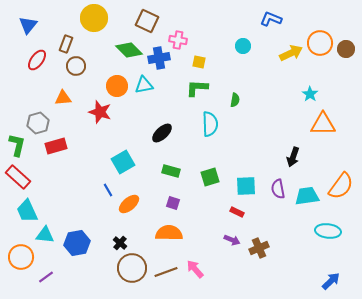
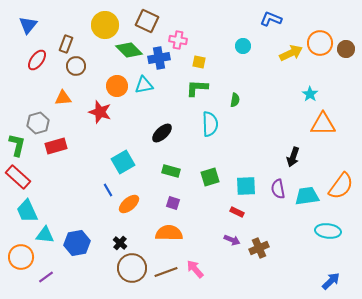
yellow circle at (94, 18): moved 11 px right, 7 px down
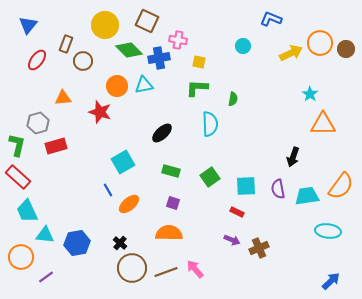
brown circle at (76, 66): moved 7 px right, 5 px up
green semicircle at (235, 100): moved 2 px left, 1 px up
green square at (210, 177): rotated 18 degrees counterclockwise
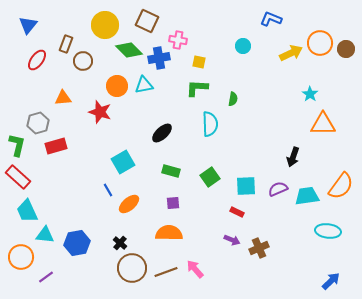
purple semicircle at (278, 189): rotated 78 degrees clockwise
purple square at (173, 203): rotated 24 degrees counterclockwise
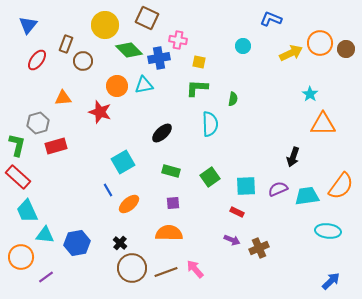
brown square at (147, 21): moved 3 px up
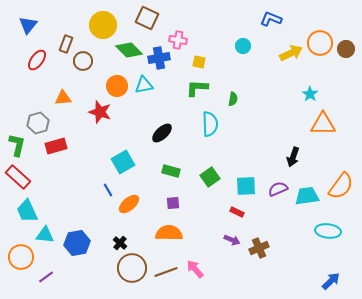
yellow circle at (105, 25): moved 2 px left
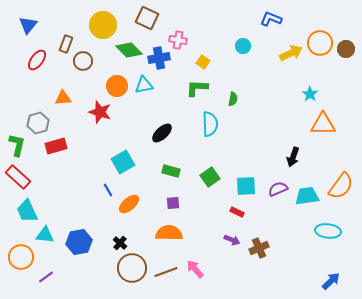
yellow square at (199, 62): moved 4 px right; rotated 24 degrees clockwise
blue hexagon at (77, 243): moved 2 px right, 1 px up
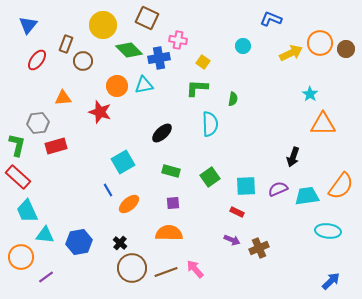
gray hexagon at (38, 123): rotated 10 degrees clockwise
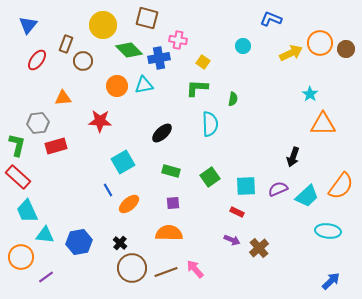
brown square at (147, 18): rotated 10 degrees counterclockwise
red star at (100, 112): moved 9 px down; rotated 15 degrees counterclockwise
cyan trapezoid at (307, 196): rotated 145 degrees clockwise
brown cross at (259, 248): rotated 18 degrees counterclockwise
